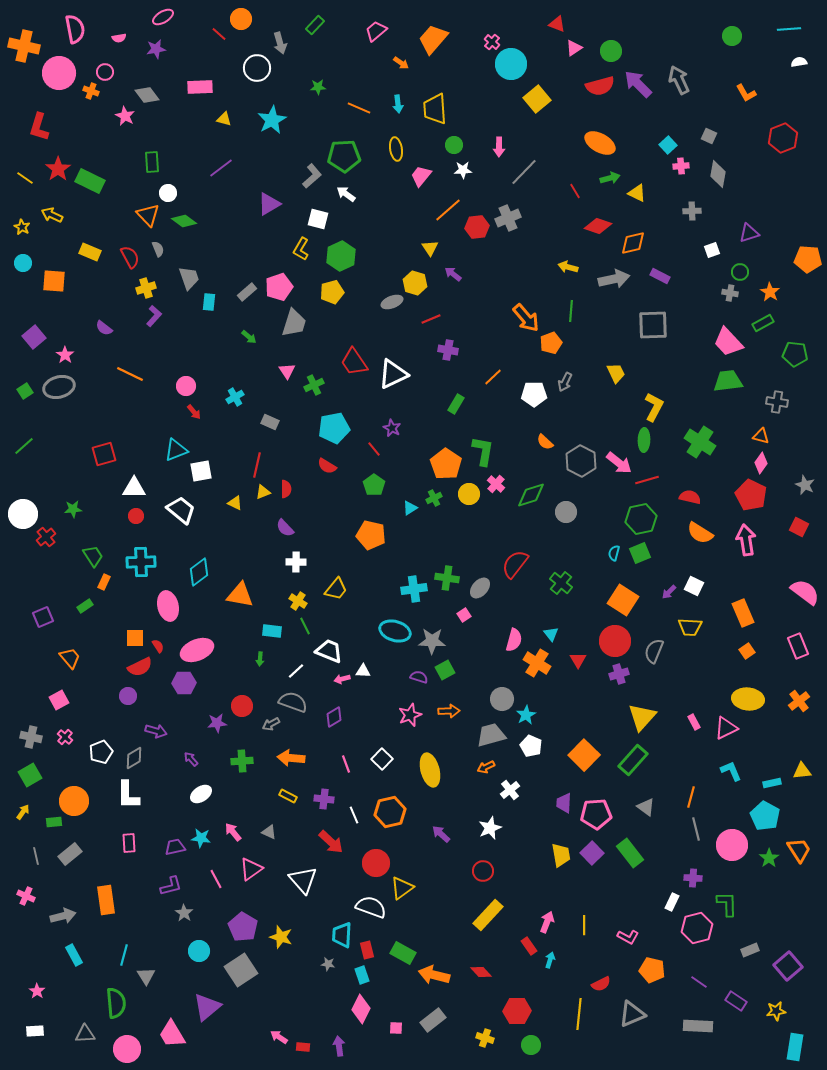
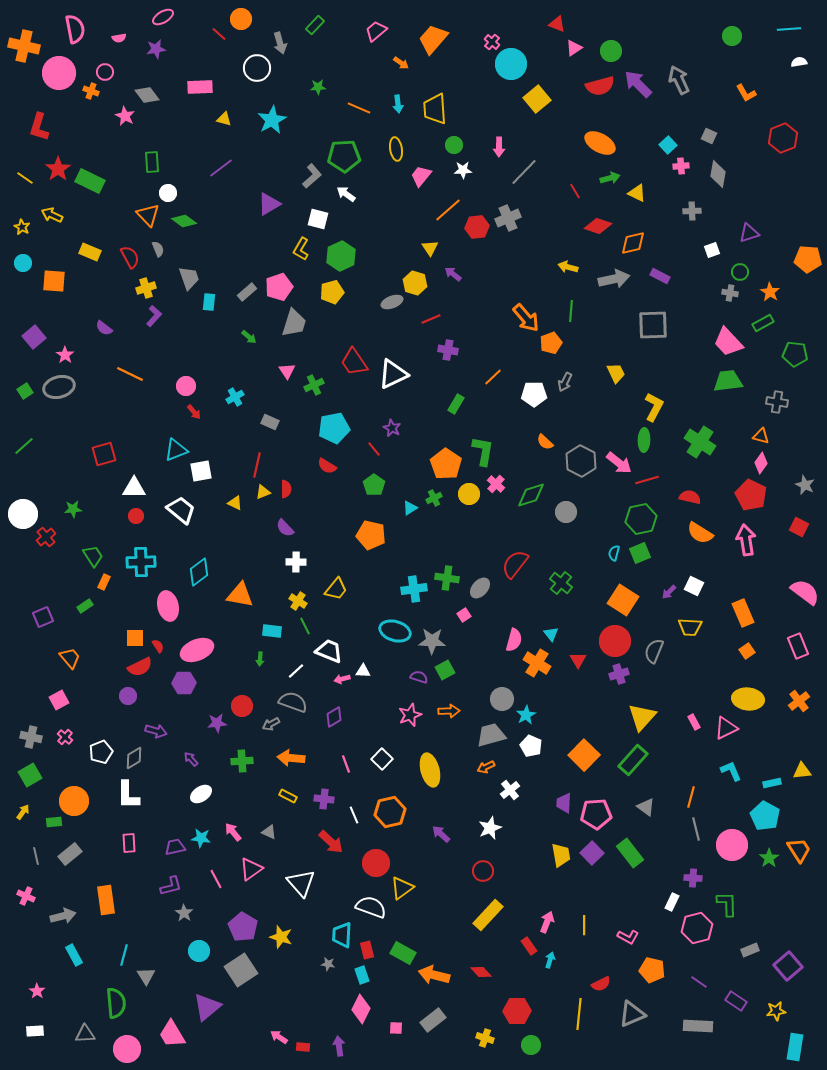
white triangle at (303, 880): moved 2 px left, 3 px down
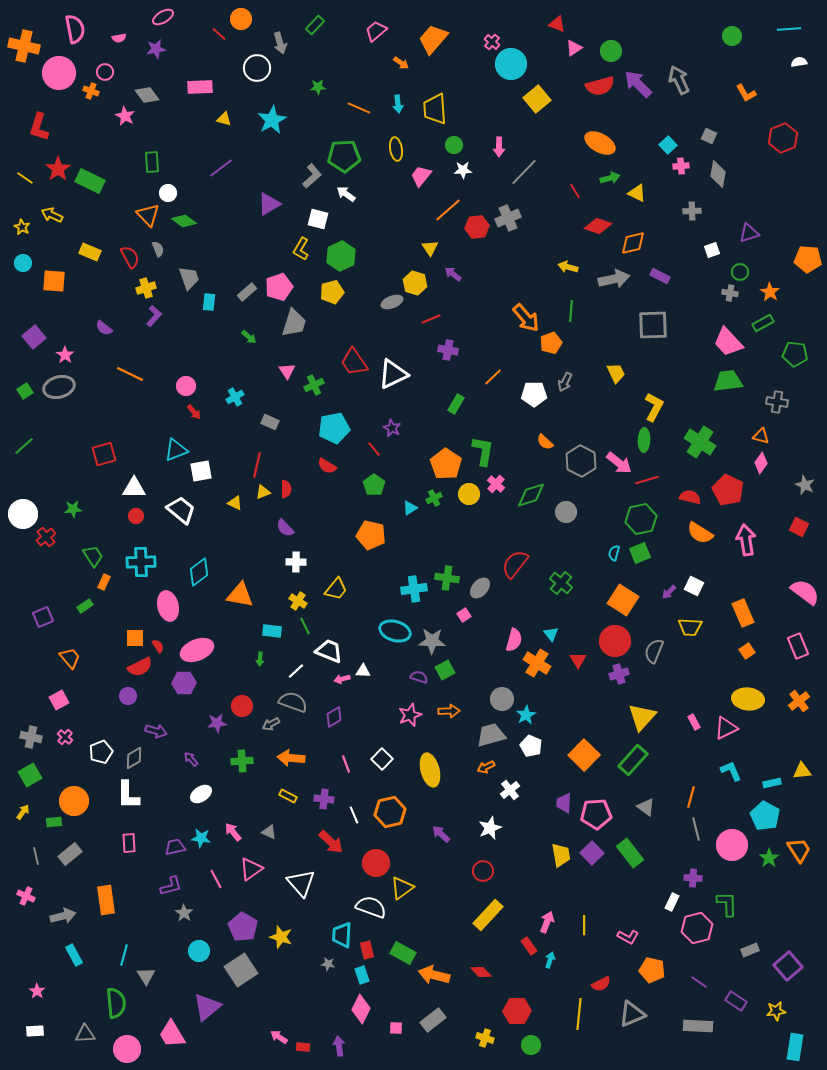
red pentagon at (751, 495): moved 23 px left, 5 px up
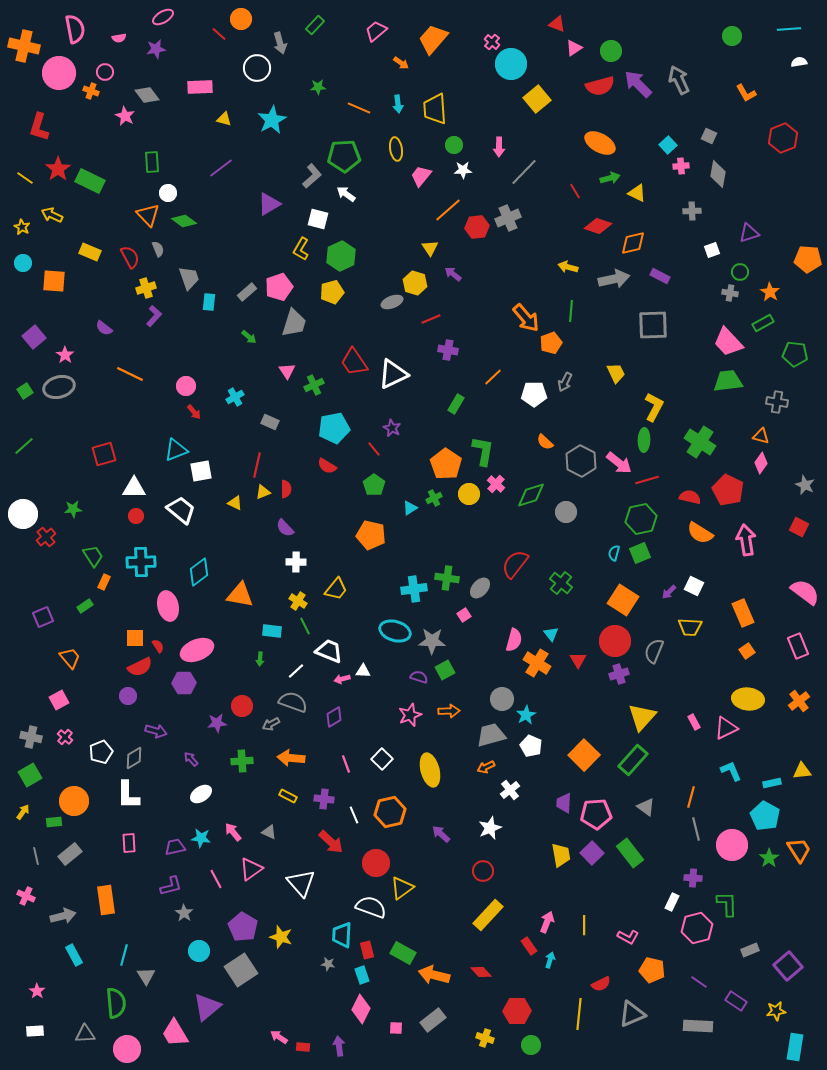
pink trapezoid at (172, 1034): moved 3 px right, 1 px up
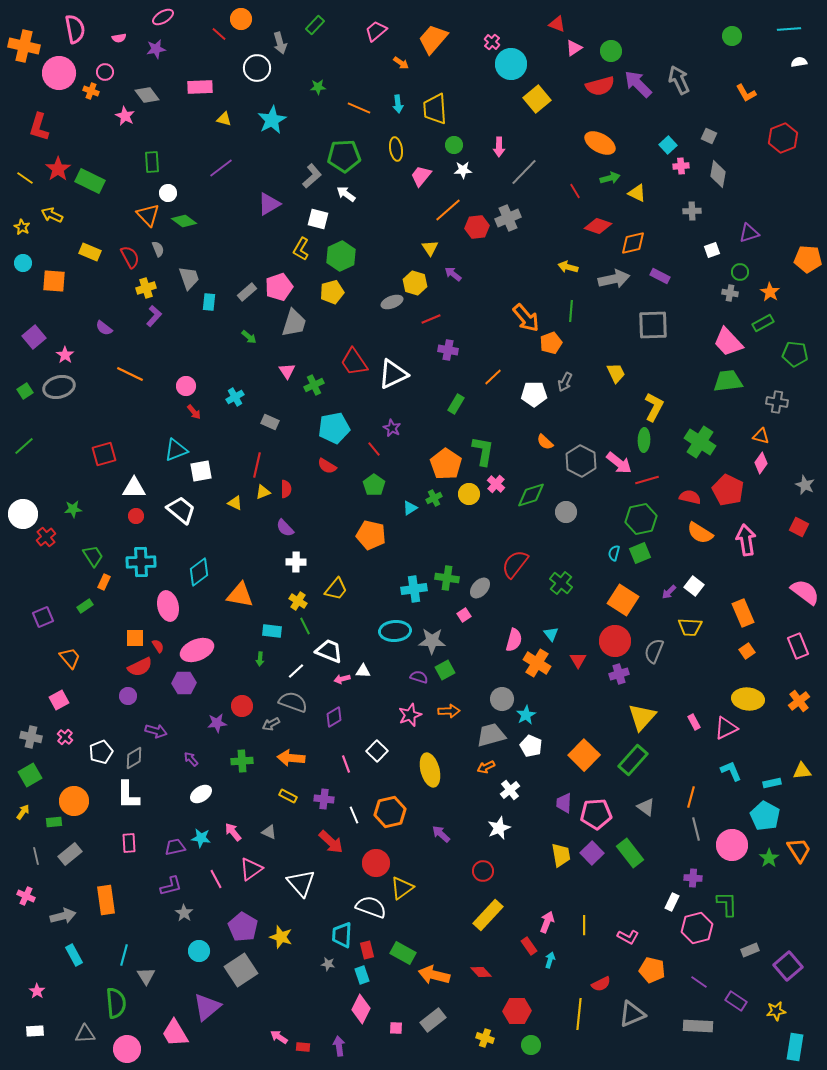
white square at (694, 586): rotated 12 degrees clockwise
cyan ellipse at (395, 631): rotated 20 degrees counterclockwise
white square at (382, 759): moved 5 px left, 8 px up
white star at (490, 828): moved 9 px right
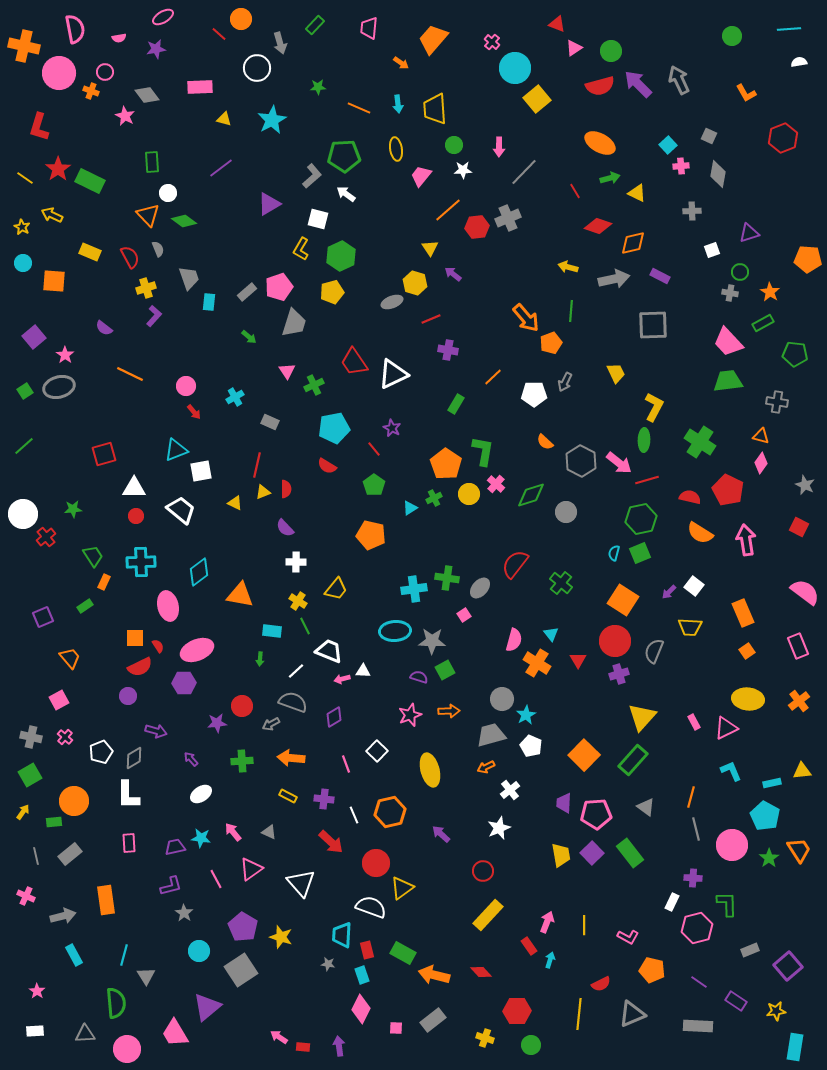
pink trapezoid at (376, 31): moved 7 px left, 3 px up; rotated 45 degrees counterclockwise
cyan circle at (511, 64): moved 4 px right, 4 px down
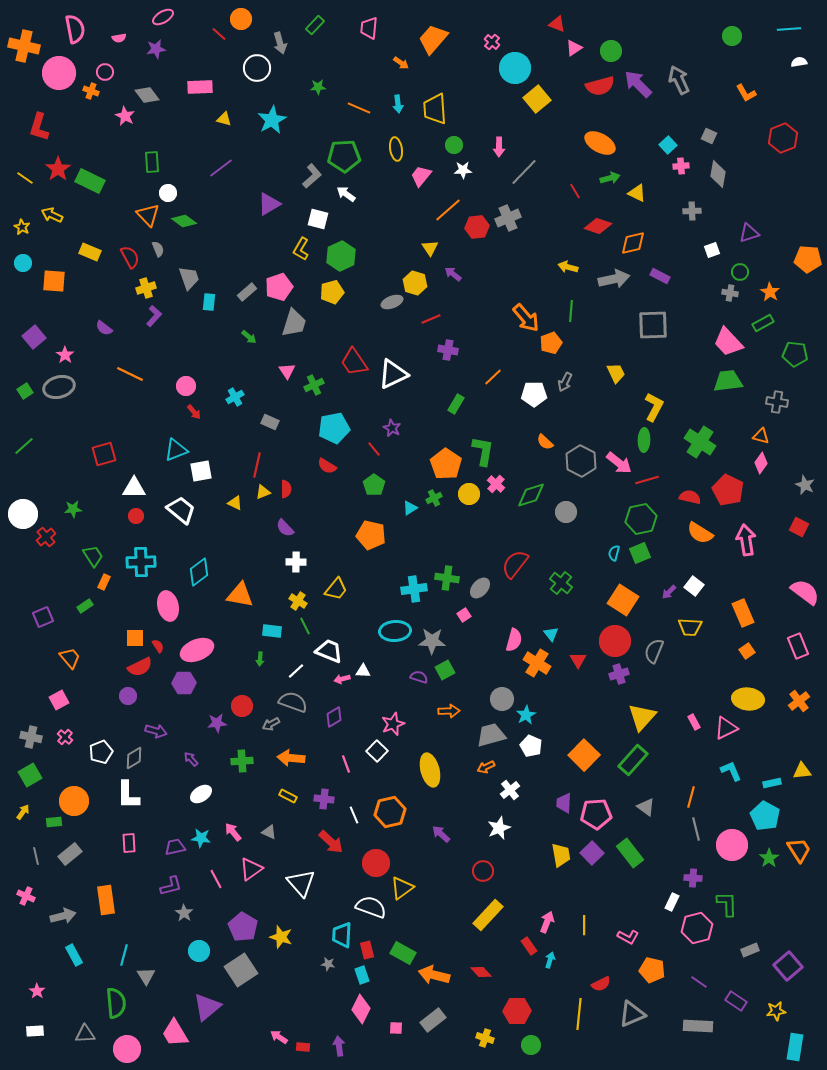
pink star at (410, 715): moved 17 px left, 9 px down
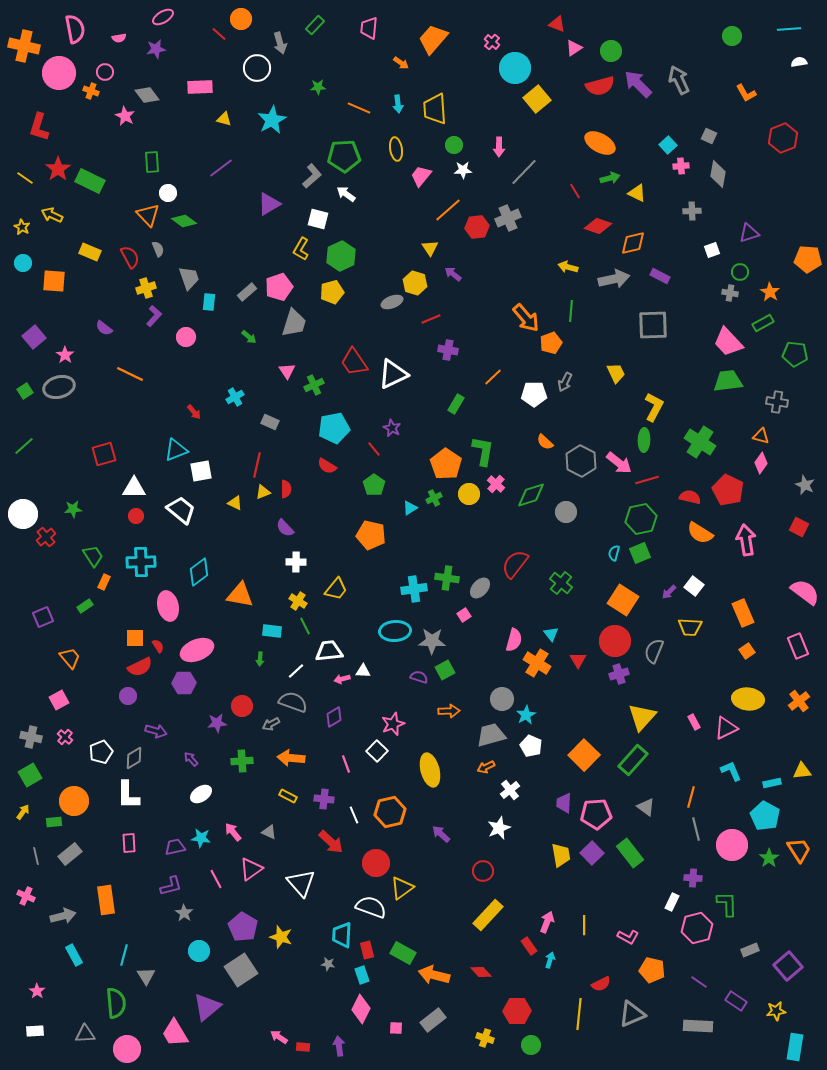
pink circle at (186, 386): moved 49 px up
white trapezoid at (329, 651): rotated 28 degrees counterclockwise
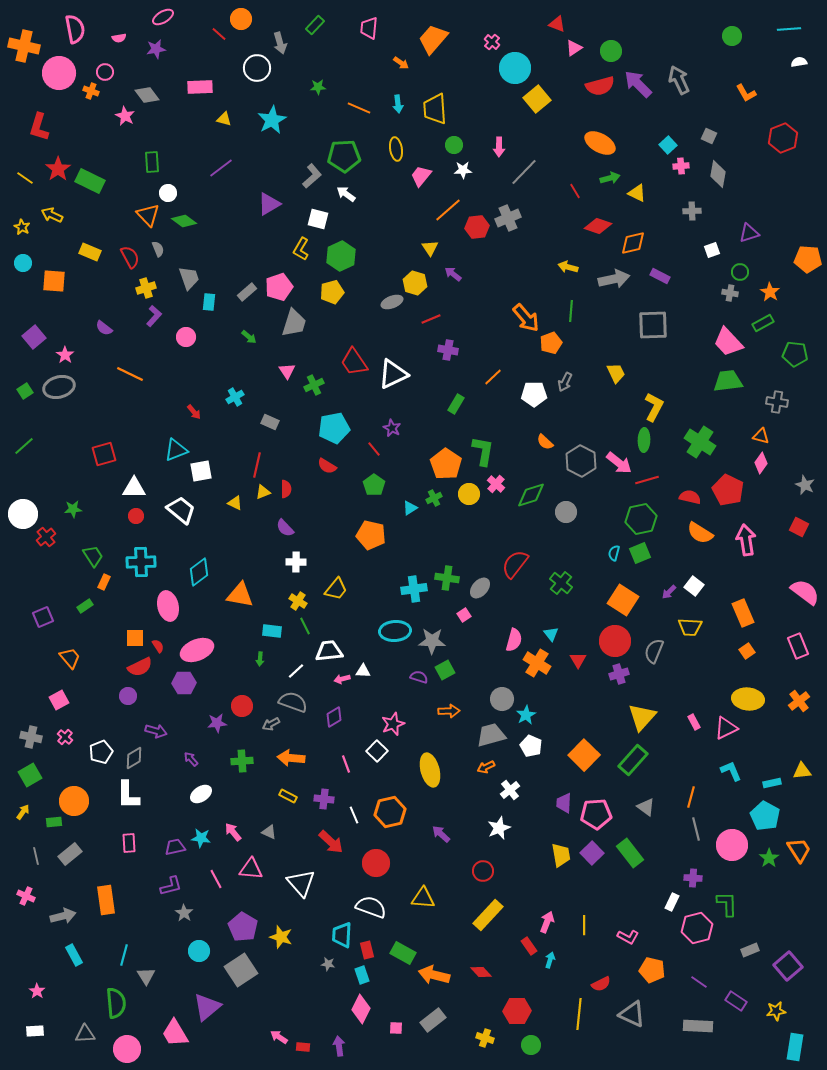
pink triangle at (251, 869): rotated 40 degrees clockwise
yellow triangle at (402, 888): moved 21 px right, 10 px down; rotated 40 degrees clockwise
gray triangle at (632, 1014): rotated 48 degrees clockwise
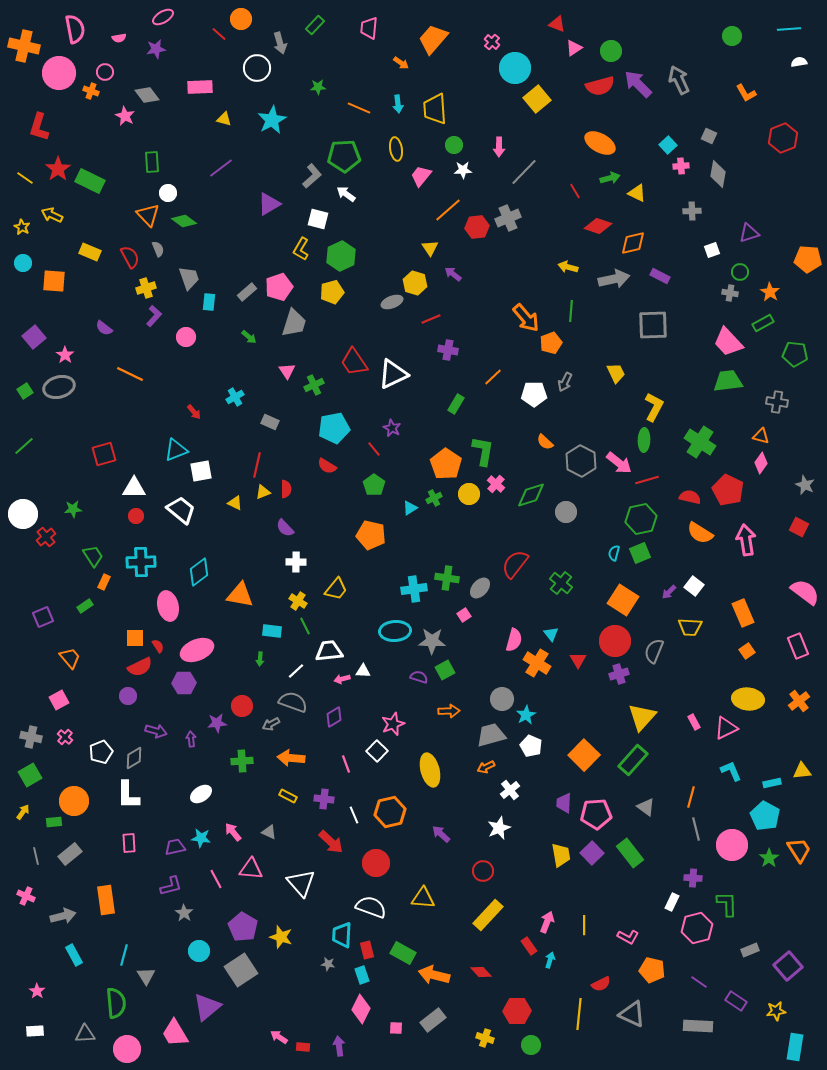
purple arrow at (191, 759): moved 20 px up; rotated 35 degrees clockwise
